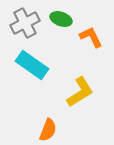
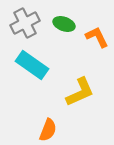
green ellipse: moved 3 px right, 5 px down
orange L-shape: moved 6 px right
yellow L-shape: rotated 8 degrees clockwise
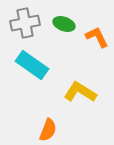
gray cross: rotated 16 degrees clockwise
yellow L-shape: rotated 124 degrees counterclockwise
